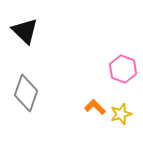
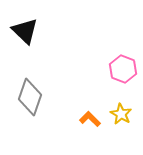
gray diamond: moved 4 px right, 4 px down
orange L-shape: moved 5 px left, 12 px down
yellow star: rotated 25 degrees counterclockwise
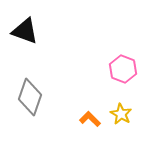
black triangle: rotated 24 degrees counterclockwise
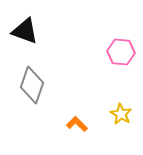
pink hexagon: moved 2 px left, 17 px up; rotated 16 degrees counterclockwise
gray diamond: moved 2 px right, 12 px up
orange L-shape: moved 13 px left, 5 px down
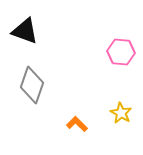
yellow star: moved 1 px up
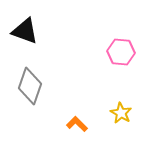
gray diamond: moved 2 px left, 1 px down
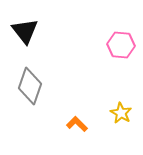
black triangle: rotated 32 degrees clockwise
pink hexagon: moved 7 px up
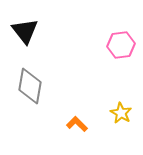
pink hexagon: rotated 12 degrees counterclockwise
gray diamond: rotated 9 degrees counterclockwise
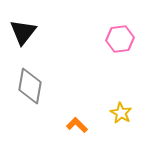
black triangle: moved 2 px left, 1 px down; rotated 16 degrees clockwise
pink hexagon: moved 1 px left, 6 px up
orange L-shape: moved 1 px down
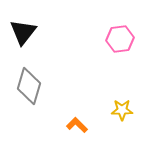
gray diamond: moved 1 px left; rotated 6 degrees clockwise
yellow star: moved 1 px right, 3 px up; rotated 30 degrees counterclockwise
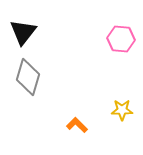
pink hexagon: moved 1 px right; rotated 12 degrees clockwise
gray diamond: moved 1 px left, 9 px up
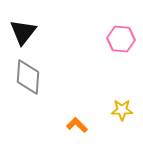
gray diamond: rotated 12 degrees counterclockwise
